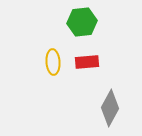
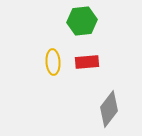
green hexagon: moved 1 px up
gray diamond: moved 1 px left, 1 px down; rotated 9 degrees clockwise
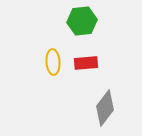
red rectangle: moved 1 px left, 1 px down
gray diamond: moved 4 px left, 1 px up
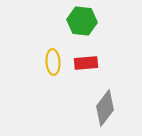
green hexagon: rotated 12 degrees clockwise
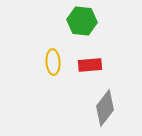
red rectangle: moved 4 px right, 2 px down
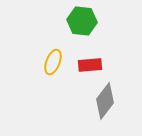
yellow ellipse: rotated 25 degrees clockwise
gray diamond: moved 7 px up
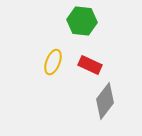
red rectangle: rotated 30 degrees clockwise
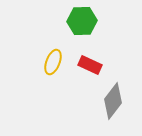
green hexagon: rotated 8 degrees counterclockwise
gray diamond: moved 8 px right
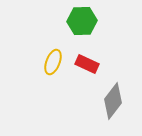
red rectangle: moved 3 px left, 1 px up
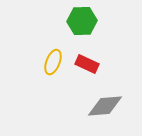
gray diamond: moved 8 px left, 5 px down; rotated 48 degrees clockwise
